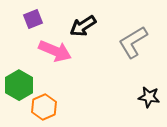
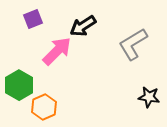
gray L-shape: moved 2 px down
pink arrow: moved 2 px right; rotated 68 degrees counterclockwise
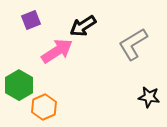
purple square: moved 2 px left, 1 px down
pink arrow: rotated 12 degrees clockwise
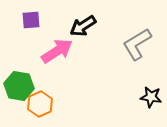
purple square: rotated 18 degrees clockwise
gray L-shape: moved 4 px right
green hexagon: moved 1 px down; rotated 20 degrees counterclockwise
black star: moved 2 px right
orange hexagon: moved 4 px left, 3 px up
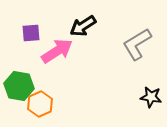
purple square: moved 13 px down
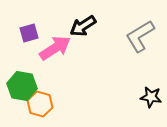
purple square: moved 2 px left; rotated 12 degrees counterclockwise
gray L-shape: moved 3 px right, 8 px up
pink arrow: moved 2 px left, 3 px up
green hexagon: moved 3 px right
orange hexagon: rotated 20 degrees counterclockwise
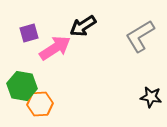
orange hexagon: rotated 20 degrees counterclockwise
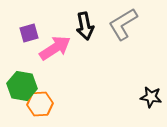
black arrow: moved 2 px right; rotated 68 degrees counterclockwise
gray L-shape: moved 17 px left, 12 px up
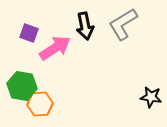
purple square: rotated 36 degrees clockwise
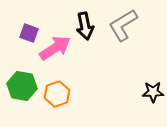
gray L-shape: moved 1 px down
black star: moved 2 px right, 5 px up; rotated 10 degrees counterclockwise
orange hexagon: moved 17 px right, 10 px up; rotated 15 degrees counterclockwise
